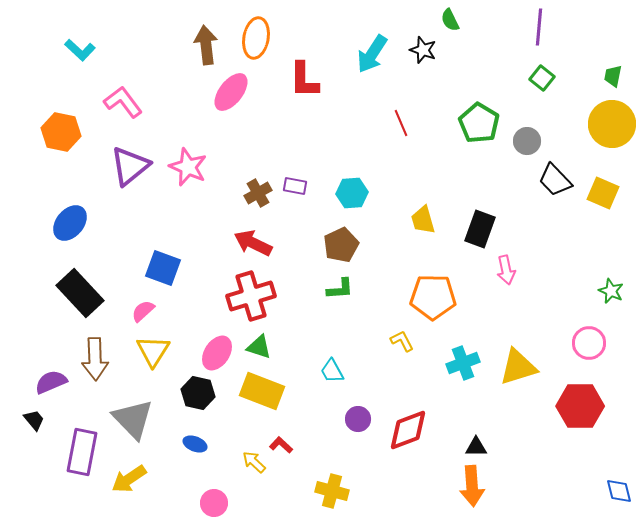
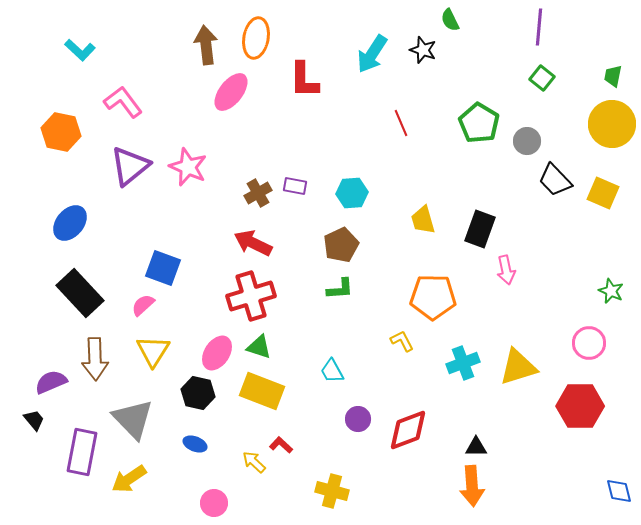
pink semicircle at (143, 311): moved 6 px up
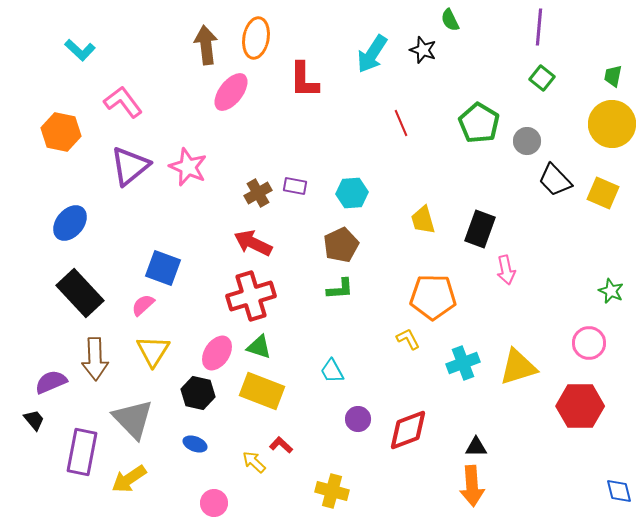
yellow L-shape at (402, 341): moved 6 px right, 2 px up
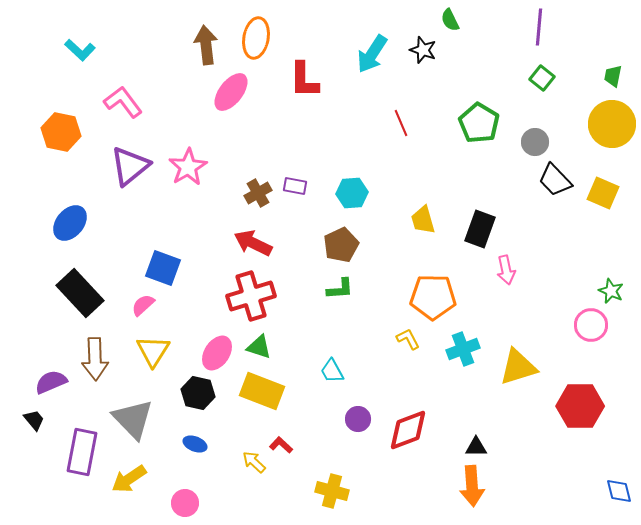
gray circle at (527, 141): moved 8 px right, 1 px down
pink star at (188, 167): rotated 18 degrees clockwise
pink circle at (589, 343): moved 2 px right, 18 px up
cyan cross at (463, 363): moved 14 px up
pink circle at (214, 503): moved 29 px left
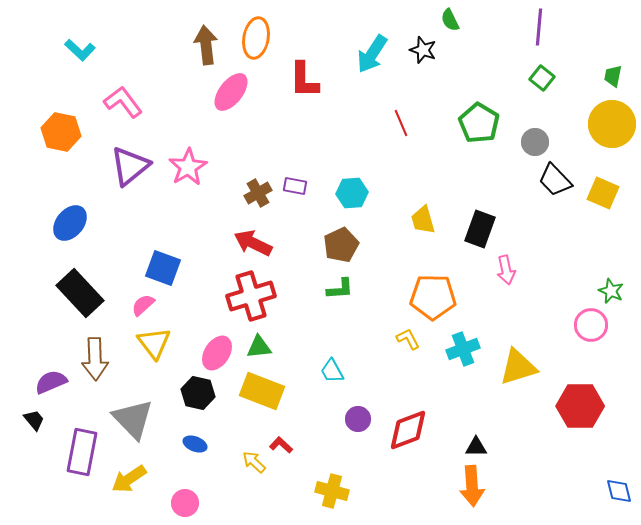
green triangle at (259, 347): rotated 24 degrees counterclockwise
yellow triangle at (153, 351): moved 1 px right, 8 px up; rotated 9 degrees counterclockwise
